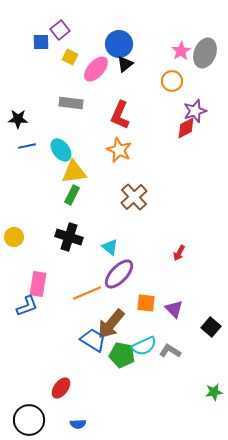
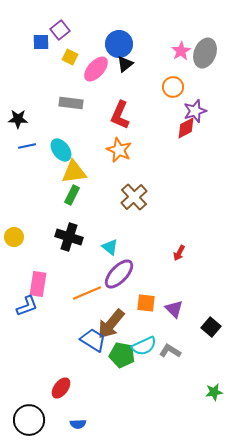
orange circle: moved 1 px right, 6 px down
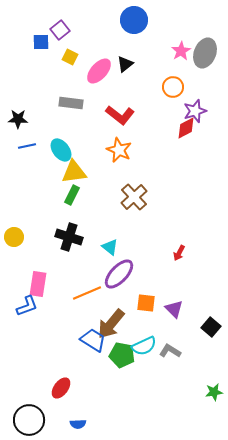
blue circle: moved 15 px right, 24 px up
pink ellipse: moved 3 px right, 2 px down
red L-shape: rotated 76 degrees counterclockwise
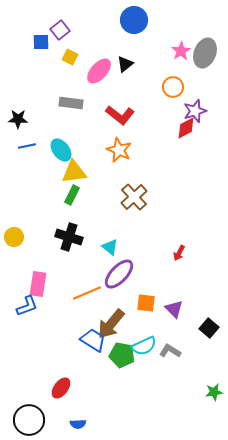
black square: moved 2 px left, 1 px down
